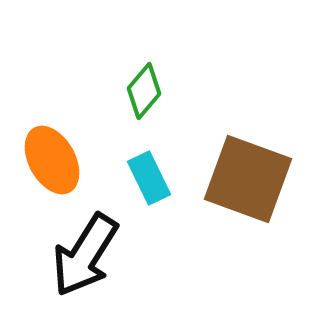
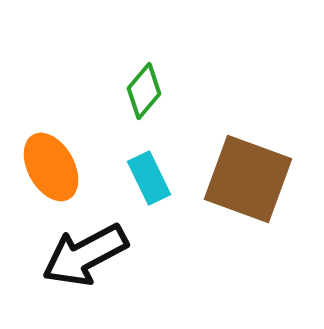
orange ellipse: moved 1 px left, 7 px down
black arrow: rotated 30 degrees clockwise
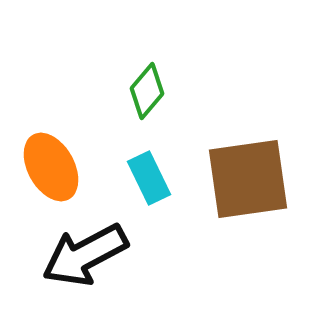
green diamond: moved 3 px right
brown square: rotated 28 degrees counterclockwise
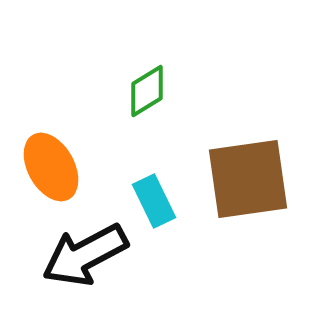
green diamond: rotated 18 degrees clockwise
cyan rectangle: moved 5 px right, 23 px down
